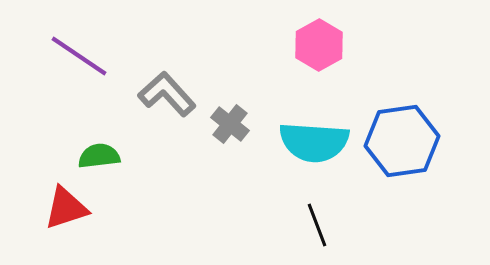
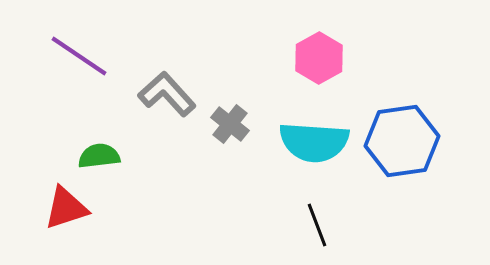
pink hexagon: moved 13 px down
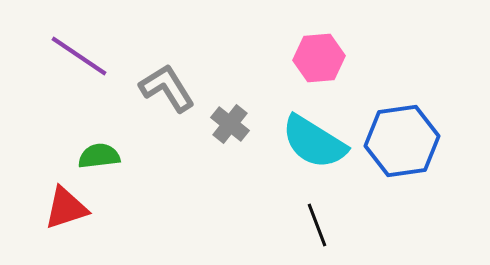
pink hexagon: rotated 24 degrees clockwise
gray L-shape: moved 6 px up; rotated 10 degrees clockwise
cyan semicircle: rotated 28 degrees clockwise
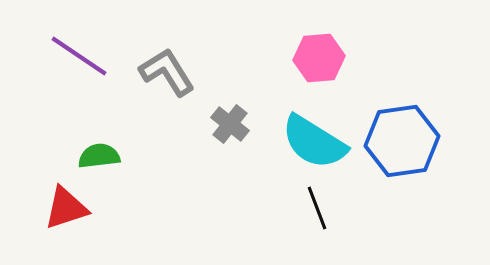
gray L-shape: moved 16 px up
black line: moved 17 px up
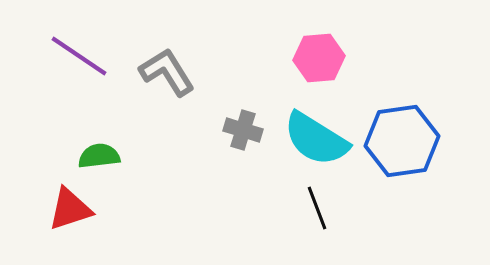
gray cross: moved 13 px right, 6 px down; rotated 21 degrees counterclockwise
cyan semicircle: moved 2 px right, 3 px up
red triangle: moved 4 px right, 1 px down
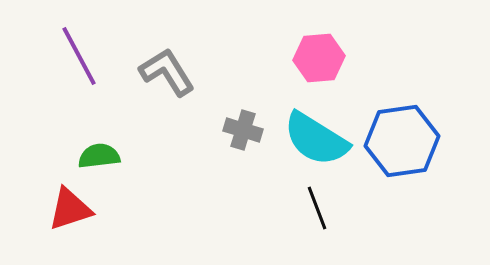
purple line: rotated 28 degrees clockwise
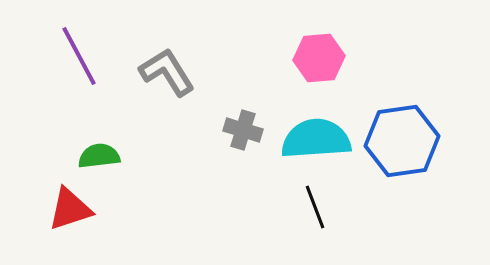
cyan semicircle: rotated 144 degrees clockwise
black line: moved 2 px left, 1 px up
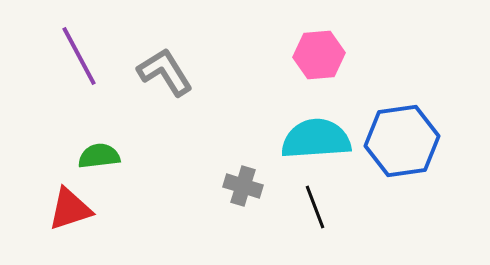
pink hexagon: moved 3 px up
gray L-shape: moved 2 px left
gray cross: moved 56 px down
